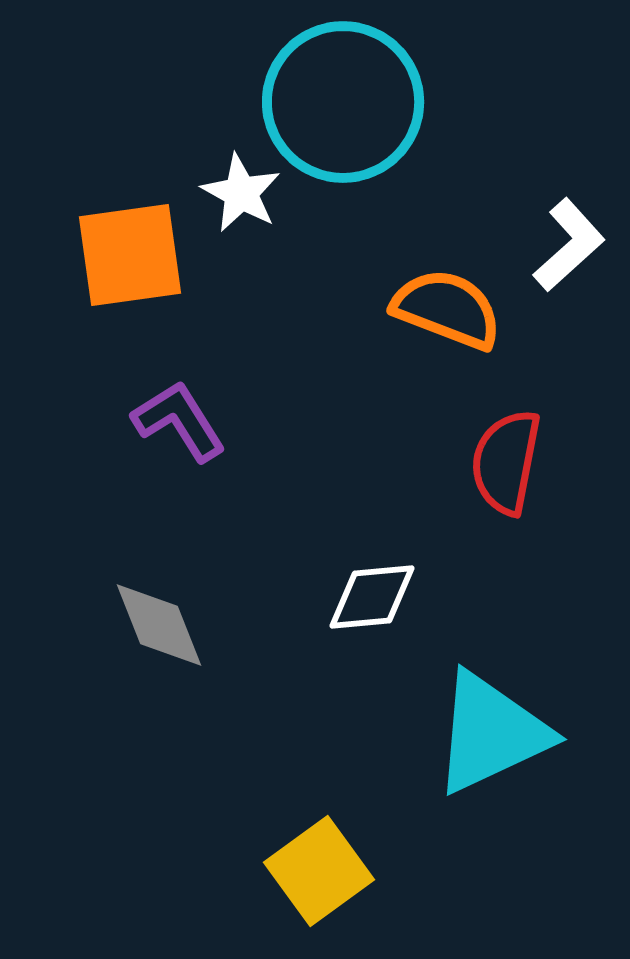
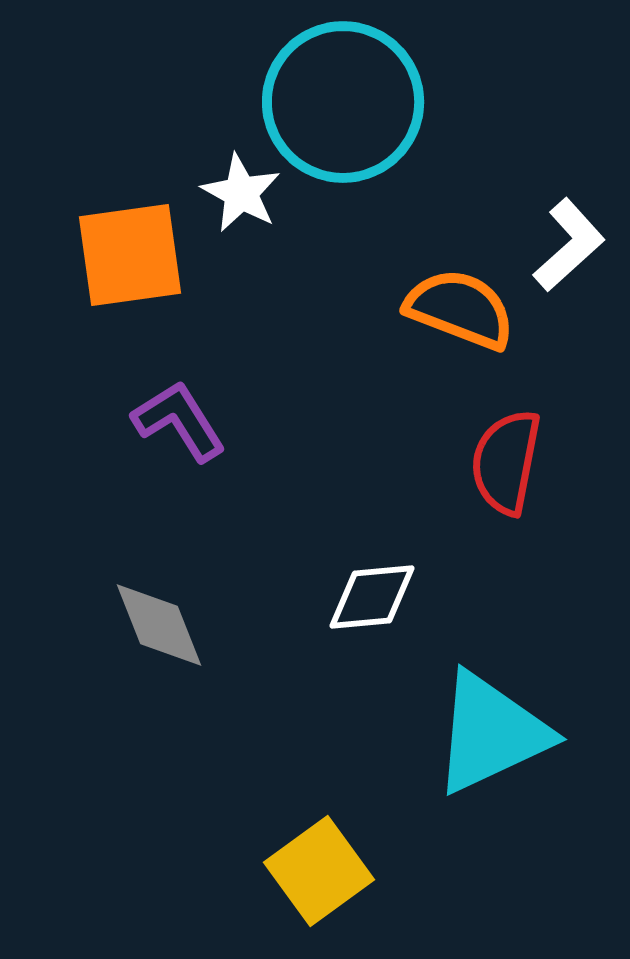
orange semicircle: moved 13 px right
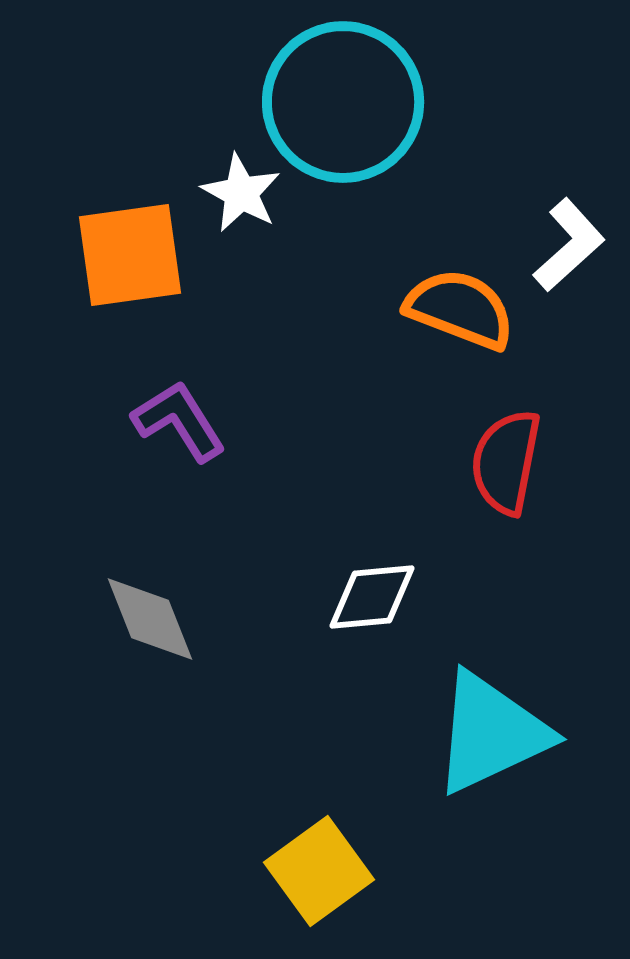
gray diamond: moved 9 px left, 6 px up
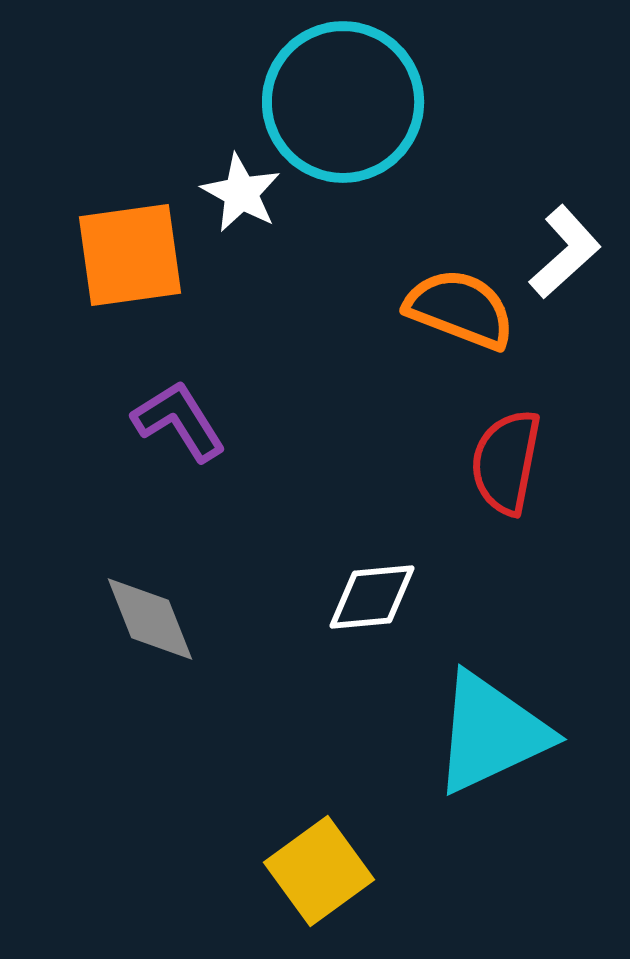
white L-shape: moved 4 px left, 7 px down
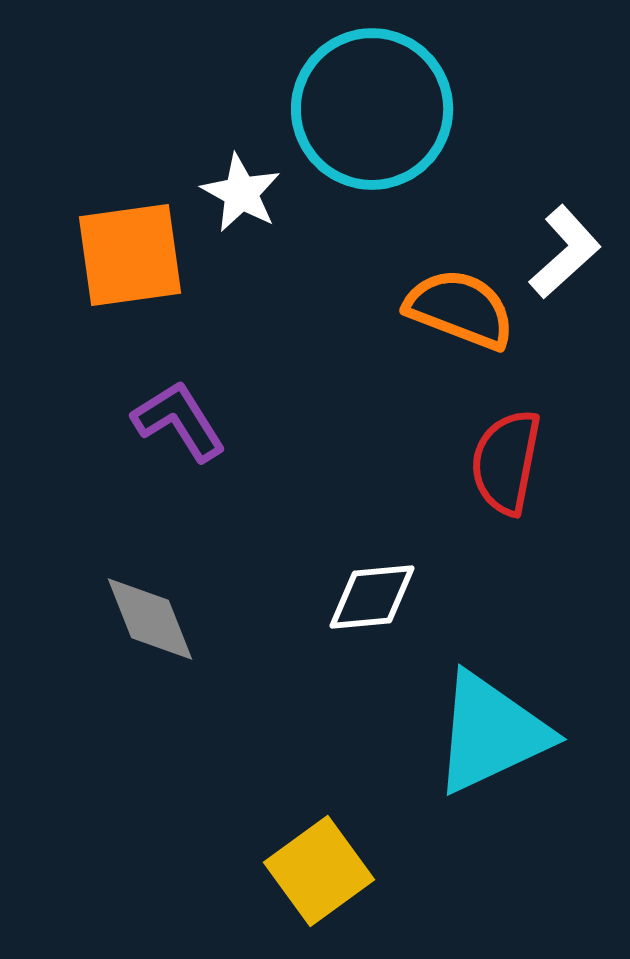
cyan circle: moved 29 px right, 7 px down
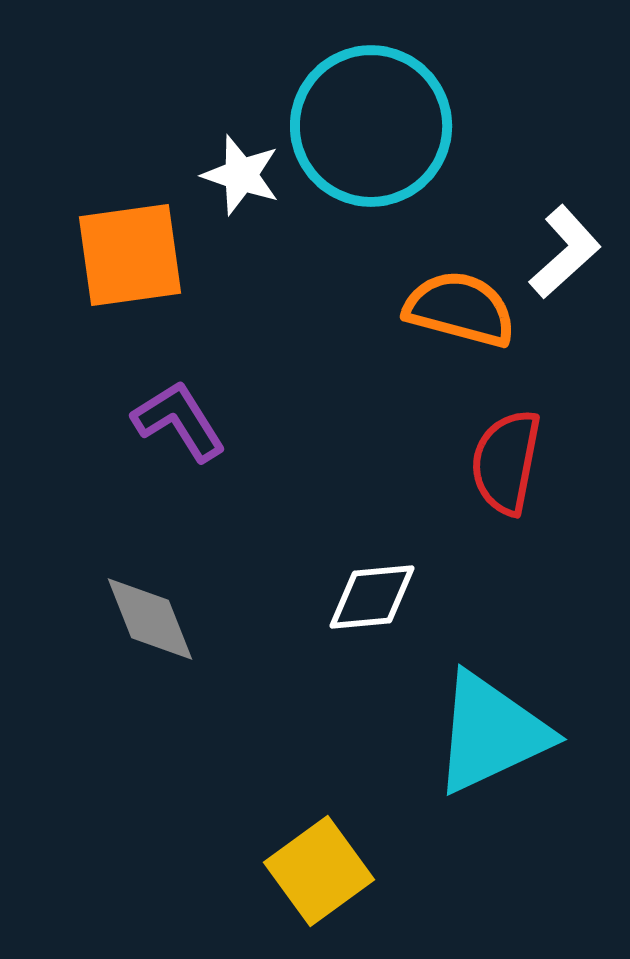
cyan circle: moved 1 px left, 17 px down
white star: moved 18 px up; rotated 10 degrees counterclockwise
orange semicircle: rotated 6 degrees counterclockwise
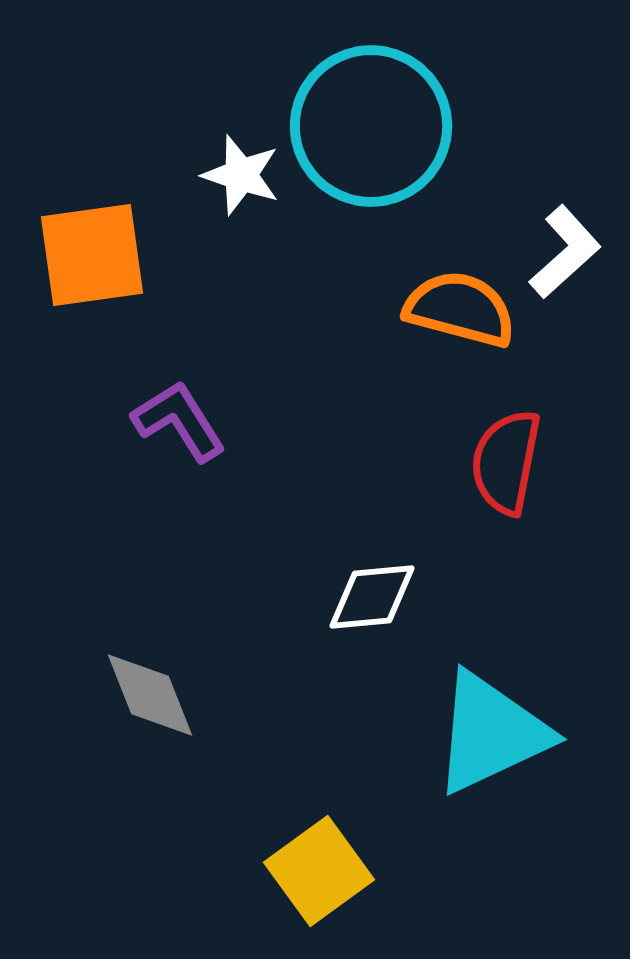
orange square: moved 38 px left
gray diamond: moved 76 px down
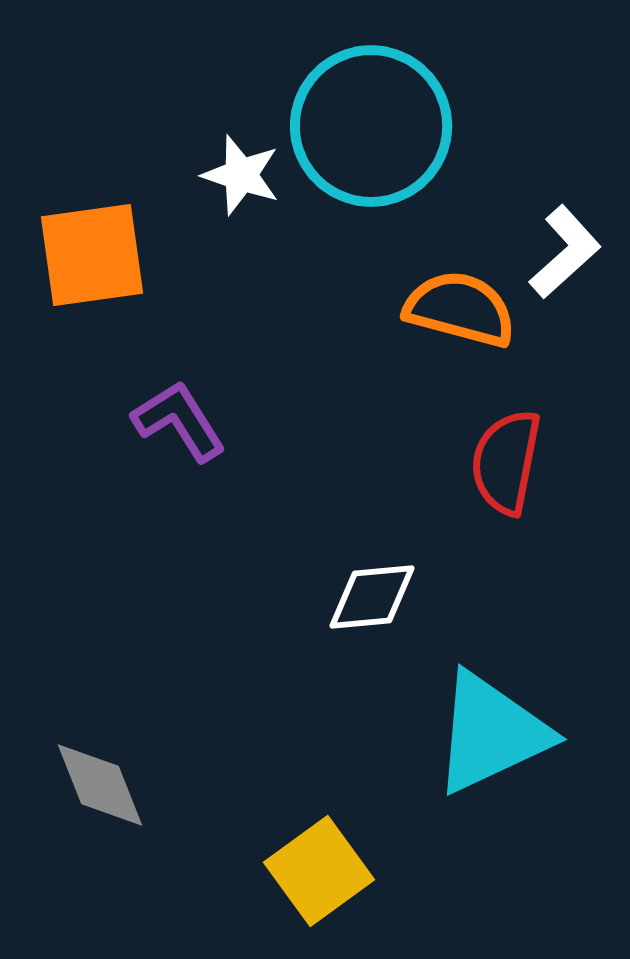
gray diamond: moved 50 px left, 90 px down
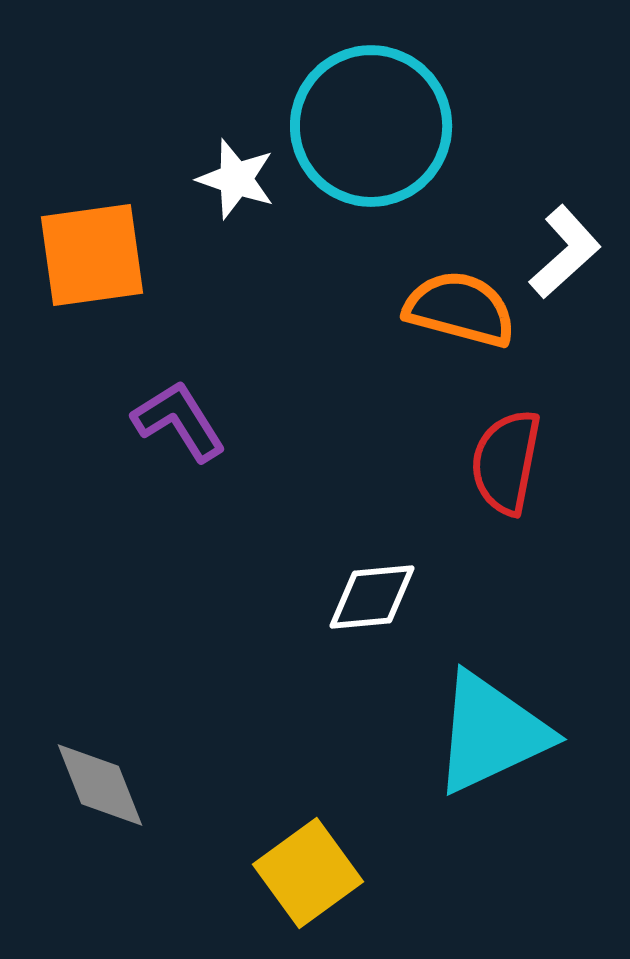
white star: moved 5 px left, 4 px down
yellow square: moved 11 px left, 2 px down
